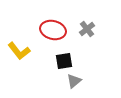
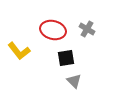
gray cross: rotated 21 degrees counterclockwise
black square: moved 2 px right, 3 px up
gray triangle: rotated 35 degrees counterclockwise
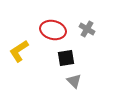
yellow L-shape: rotated 95 degrees clockwise
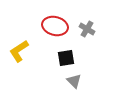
red ellipse: moved 2 px right, 4 px up
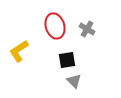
red ellipse: rotated 60 degrees clockwise
black square: moved 1 px right, 2 px down
